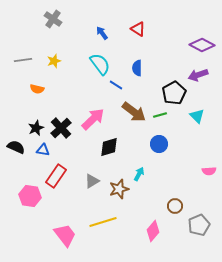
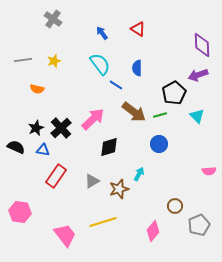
purple diamond: rotated 60 degrees clockwise
pink hexagon: moved 10 px left, 16 px down
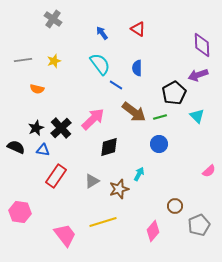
green line: moved 2 px down
pink semicircle: rotated 40 degrees counterclockwise
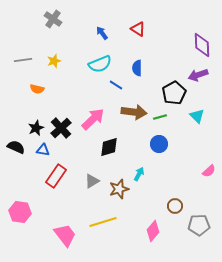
cyan semicircle: rotated 105 degrees clockwise
brown arrow: rotated 30 degrees counterclockwise
gray pentagon: rotated 20 degrees clockwise
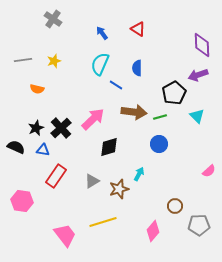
cyan semicircle: rotated 135 degrees clockwise
pink hexagon: moved 2 px right, 11 px up
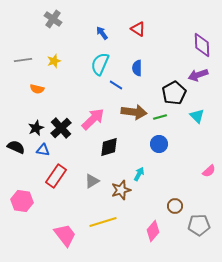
brown star: moved 2 px right, 1 px down
